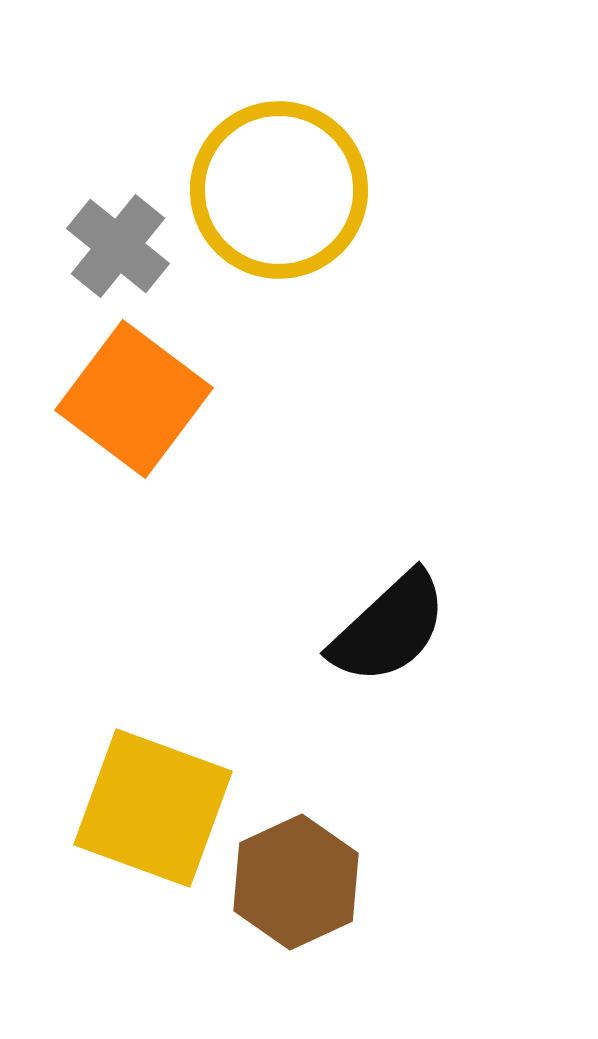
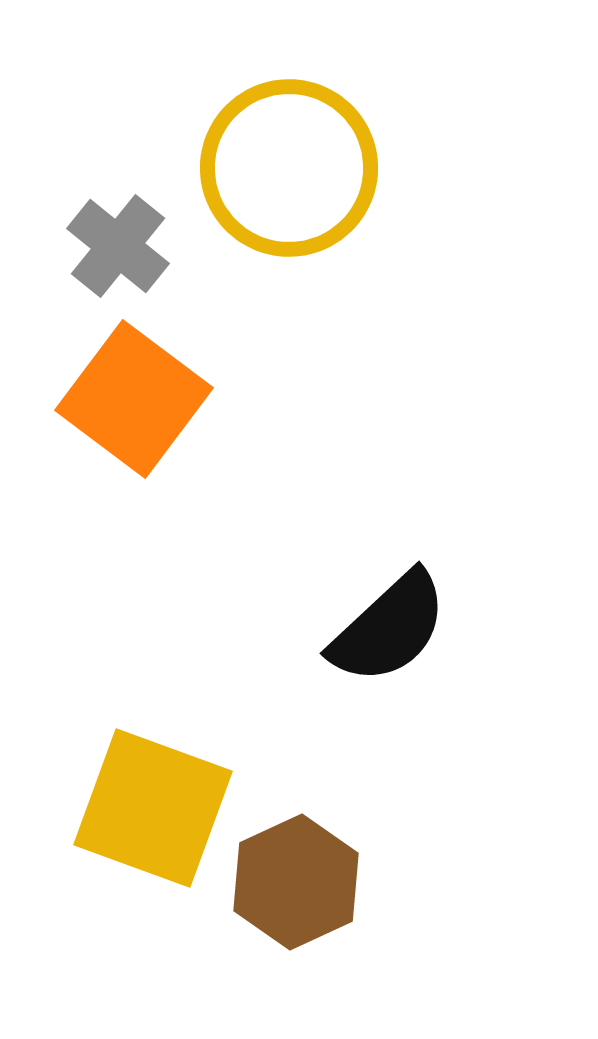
yellow circle: moved 10 px right, 22 px up
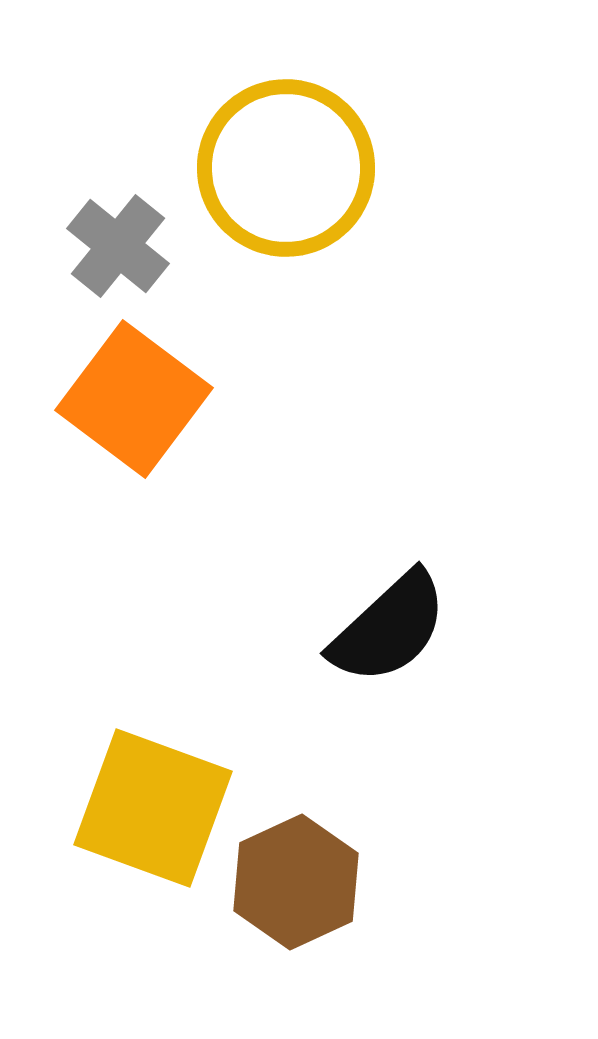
yellow circle: moved 3 px left
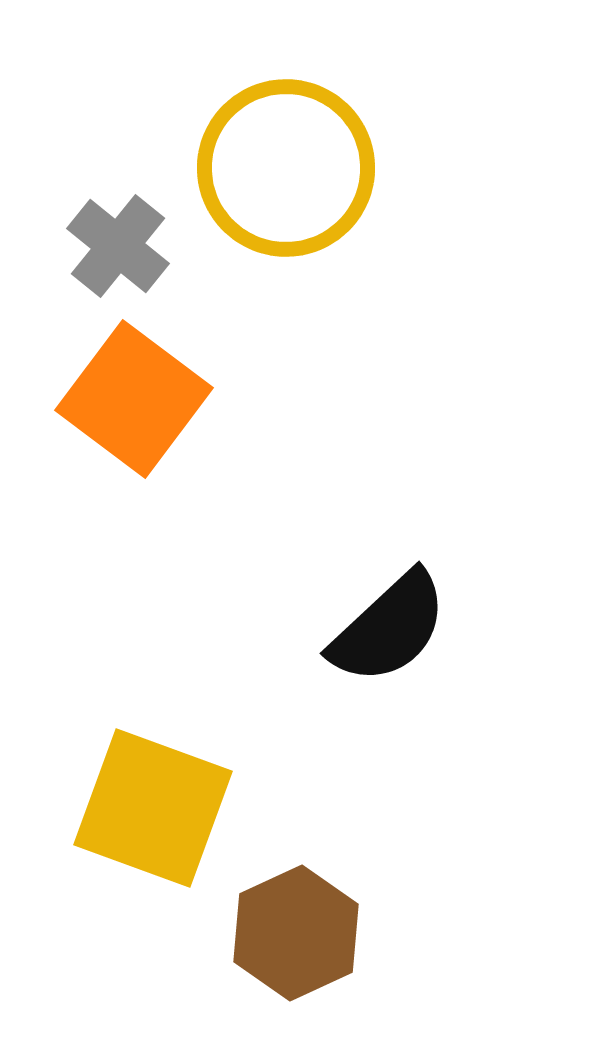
brown hexagon: moved 51 px down
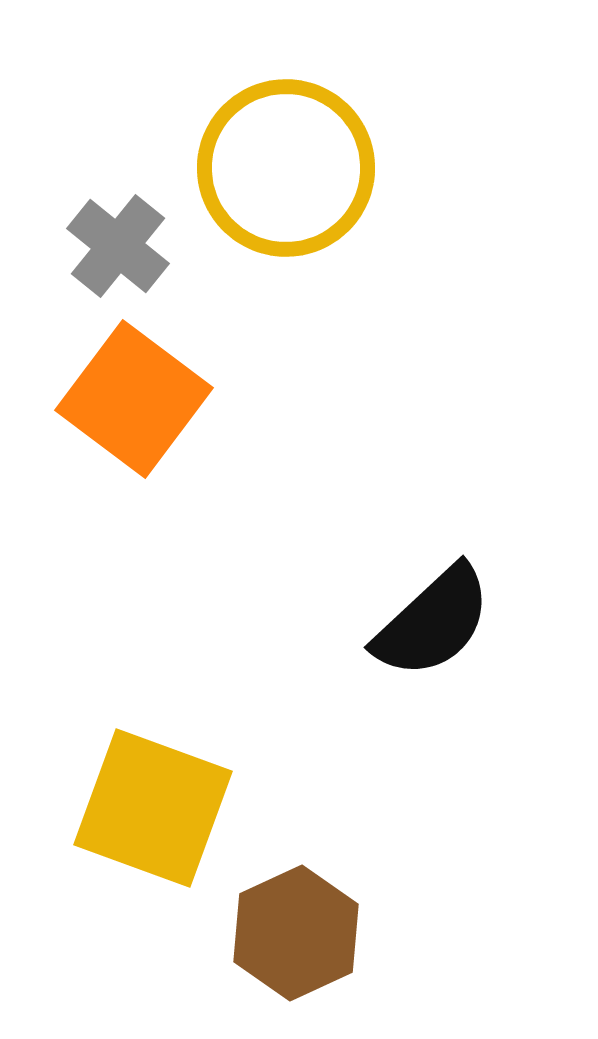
black semicircle: moved 44 px right, 6 px up
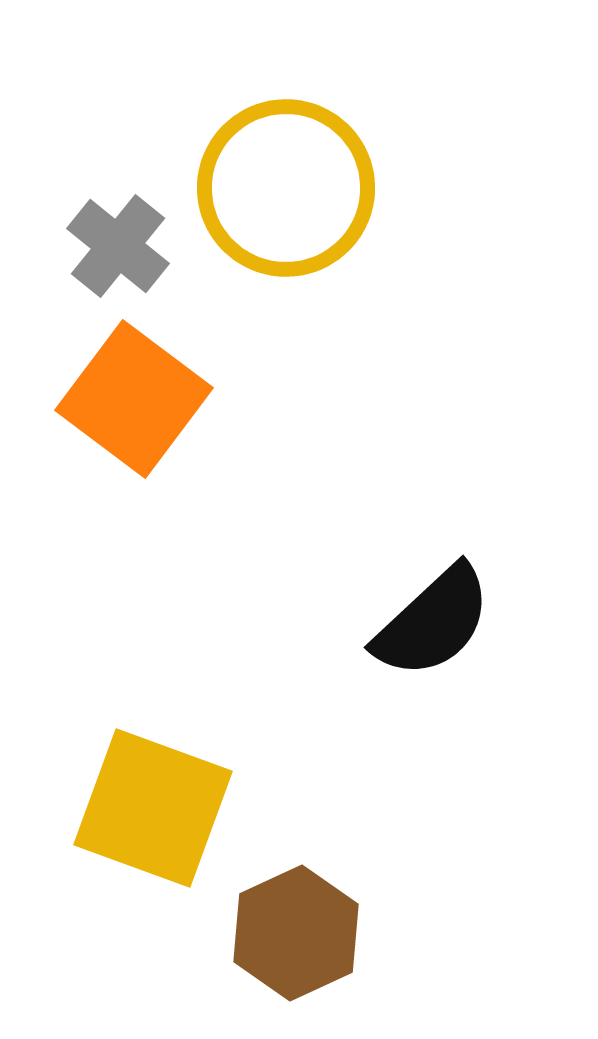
yellow circle: moved 20 px down
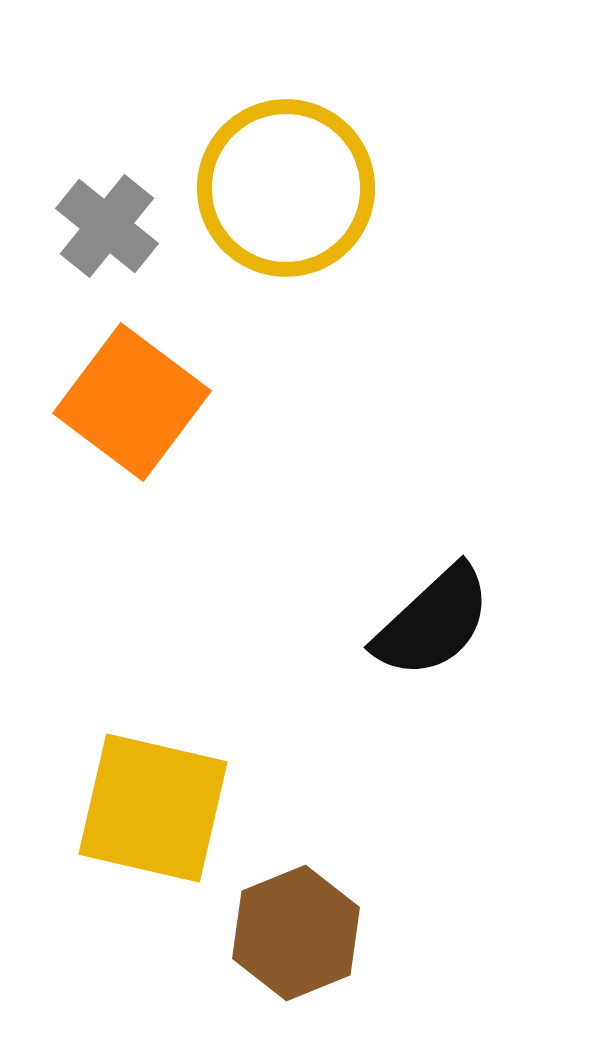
gray cross: moved 11 px left, 20 px up
orange square: moved 2 px left, 3 px down
yellow square: rotated 7 degrees counterclockwise
brown hexagon: rotated 3 degrees clockwise
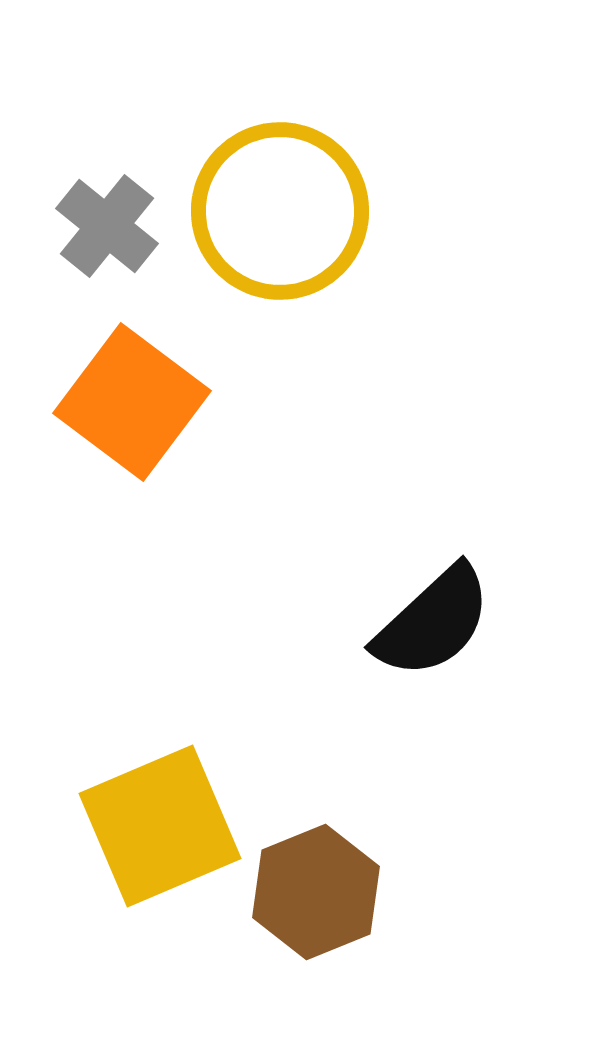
yellow circle: moved 6 px left, 23 px down
yellow square: moved 7 px right, 18 px down; rotated 36 degrees counterclockwise
brown hexagon: moved 20 px right, 41 px up
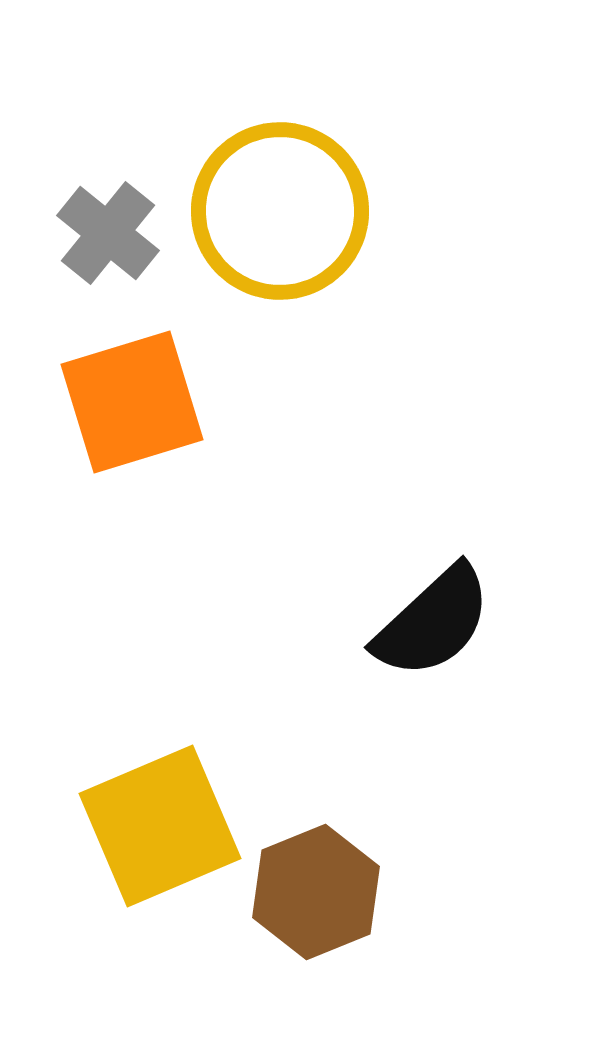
gray cross: moved 1 px right, 7 px down
orange square: rotated 36 degrees clockwise
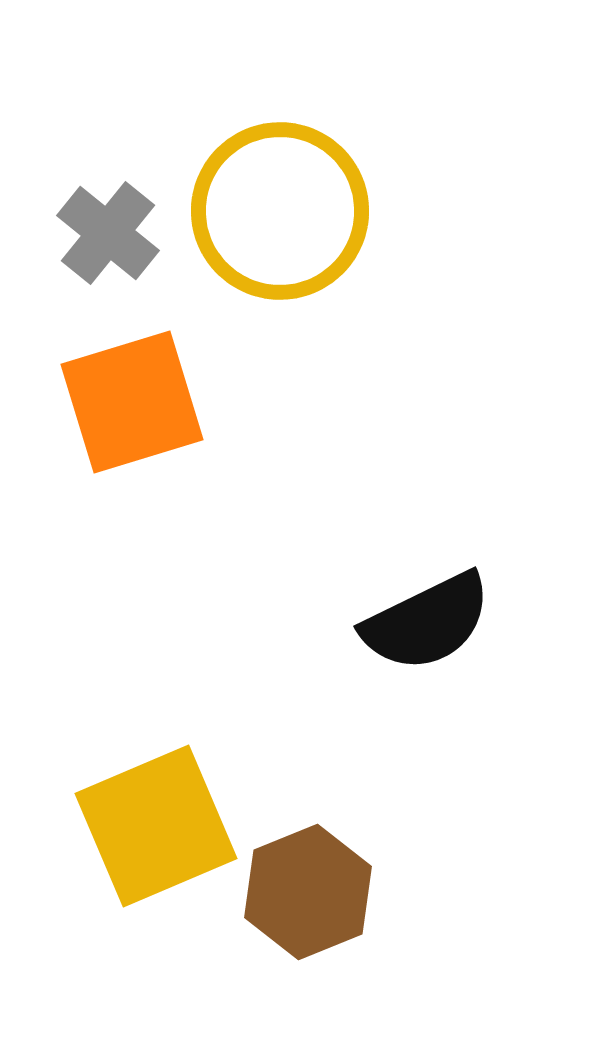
black semicircle: moved 6 px left; rotated 17 degrees clockwise
yellow square: moved 4 px left
brown hexagon: moved 8 px left
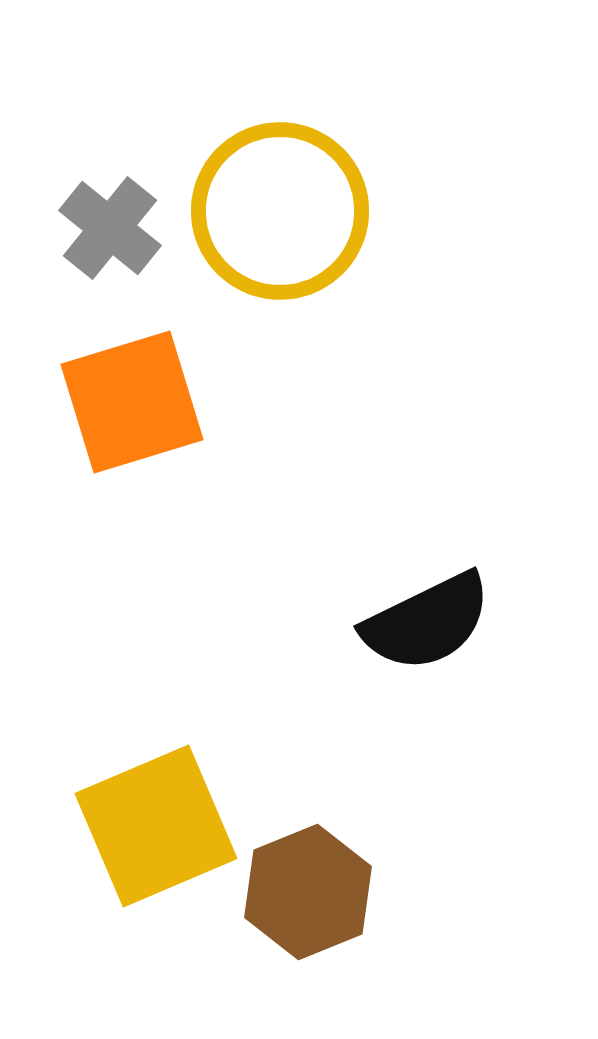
gray cross: moved 2 px right, 5 px up
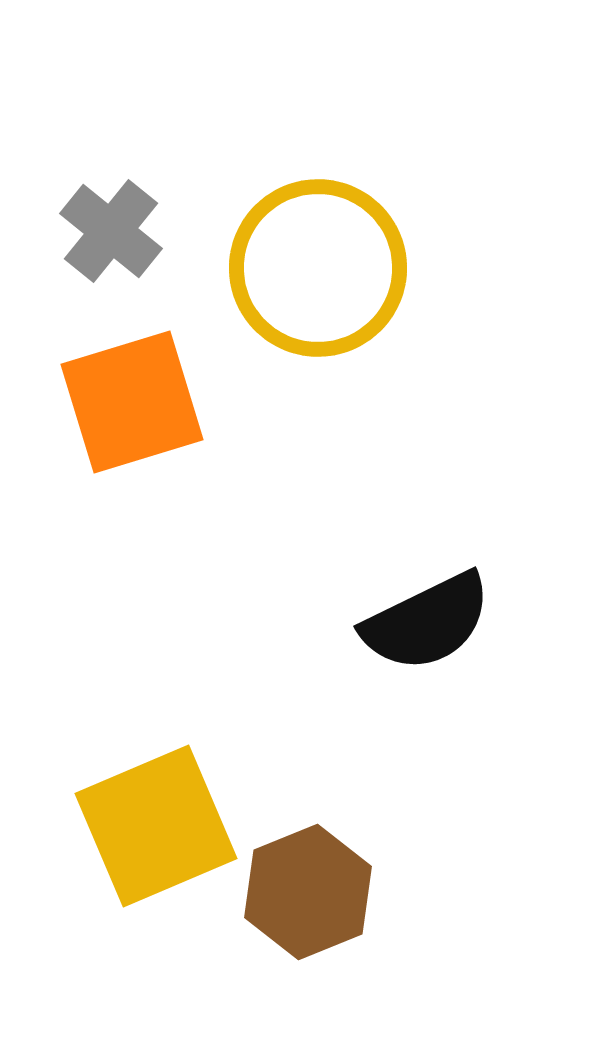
yellow circle: moved 38 px right, 57 px down
gray cross: moved 1 px right, 3 px down
